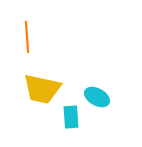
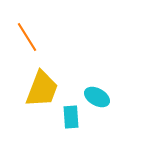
orange line: rotated 28 degrees counterclockwise
yellow trapezoid: rotated 81 degrees counterclockwise
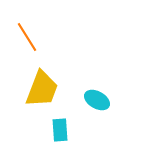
cyan ellipse: moved 3 px down
cyan rectangle: moved 11 px left, 13 px down
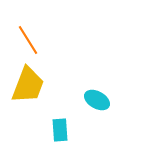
orange line: moved 1 px right, 3 px down
yellow trapezoid: moved 14 px left, 4 px up
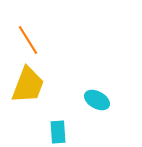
cyan rectangle: moved 2 px left, 2 px down
